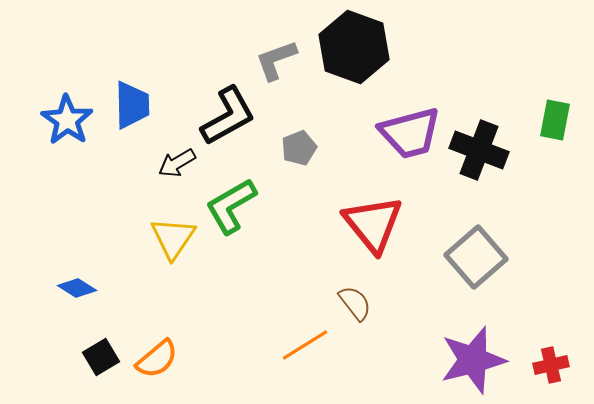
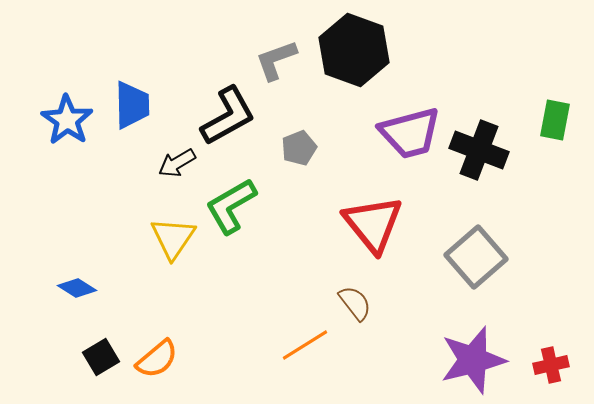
black hexagon: moved 3 px down
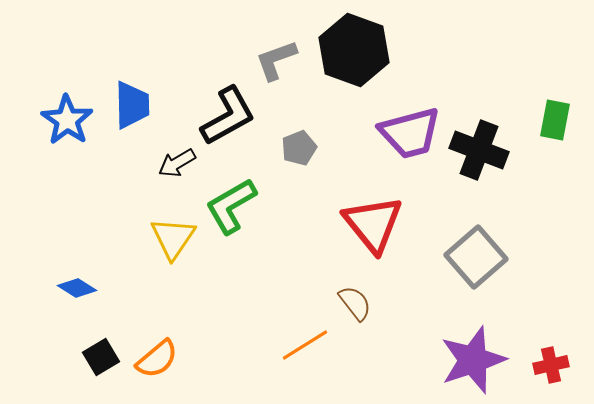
purple star: rotated 4 degrees counterclockwise
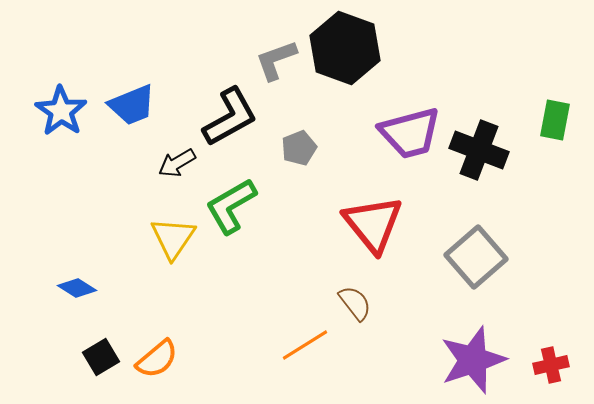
black hexagon: moved 9 px left, 2 px up
blue trapezoid: rotated 69 degrees clockwise
black L-shape: moved 2 px right, 1 px down
blue star: moved 6 px left, 9 px up
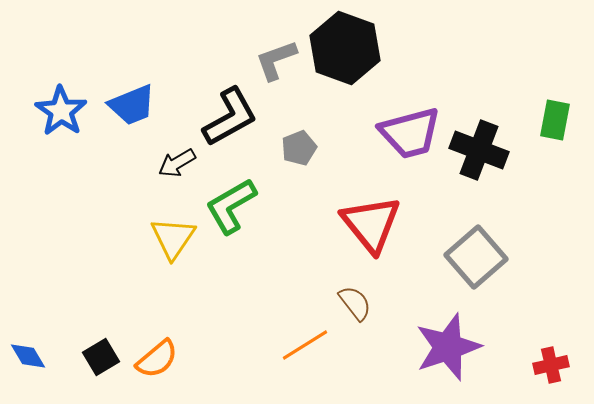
red triangle: moved 2 px left
blue diamond: moved 49 px left, 68 px down; rotated 27 degrees clockwise
purple star: moved 25 px left, 13 px up
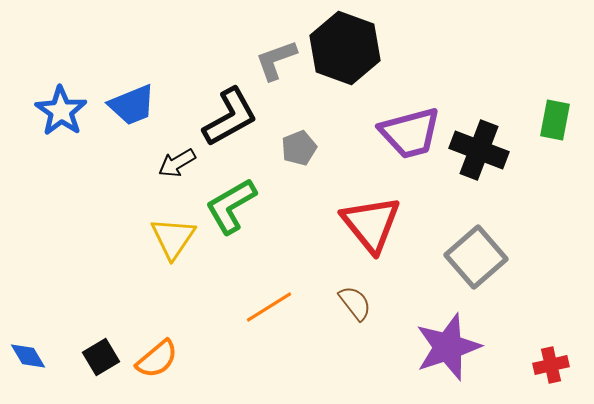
orange line: moved 36 px left, 38 px up
